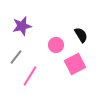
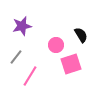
pink square: moved 4 px left; rotated 10 degrees clockwise
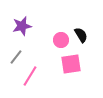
pink circle: moved 5 px right, 5 px up
pink square: rotated 10 degrees clockwise
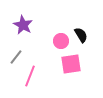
purple star: moved 1 px right, 1 px up; rotated 30 degrees counterclockwise
pink circle: moved 1 px down
pink line: rotated 10 degrees counterclockwise
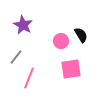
pink square: moved 5 px down
pink line: moved 1 px left, 2 px down
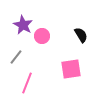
pink circle: moved 19 px left, 5 px up
pink line: moved 2 px left, 5 px down
